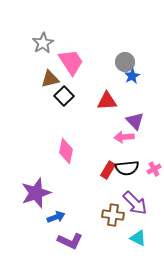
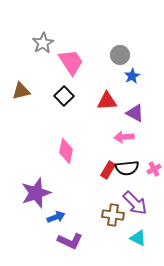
gray circle: moved 5 px left, 7 px up
brown triangle: moved 29 px left, 12 px down
purple triangle: moved 8 px up; rotated 18 degrees counterclockwise
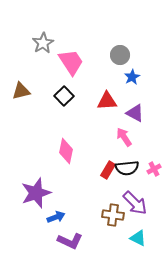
blue star: moved 1 px down
pink arrow: rotated 60 degrees clockwise
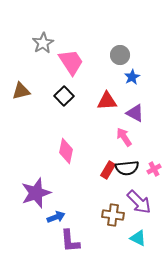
purple arrow: moved 4 px right, 1 px up
purple L-shape: rotated 60 degrees clockwise
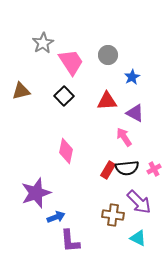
gray circle: moved 12 px left
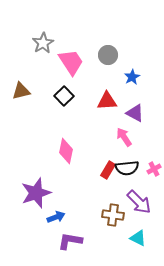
purple L-shape: rotated 105 degrees clockwise
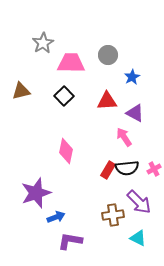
pink trapezoid: moved 1 px down; rotated 56 degrees counterclockwise
brown cross: rotated 15 degrees counterclockwise
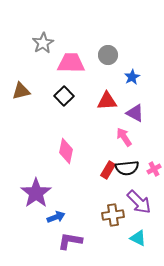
purple star: rotated 16 degrees counterclockwise
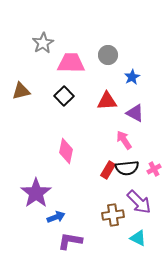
pink arrow: moved 3 px down
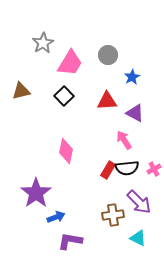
pink trapezoid: moved 1 px left; rotated 120 degrees clockwise
